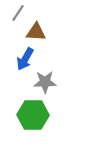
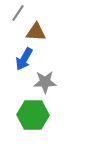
blue arrow: moved 1 px left
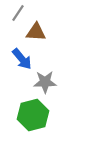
blue arrow: moved 2 px left; rotated 70 degrees counterclockwise
green hexagon: rotated 16 degrees counterclockwise
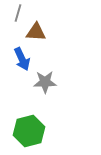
gray line: rotated 18 degrees counterclockwise
blue arrow: rotated 15 degrees clockwise
green hexagon: moved 4 px left, 16 px down
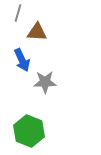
brown triangle: moved 1 px right
blue arrow: moved 1 px down
green hexagon: rotated 24 degrees counterclockwise
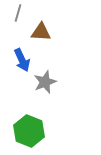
brown triangle: moved 4 px right
gray star: rotated 20 degrees counterclockwise
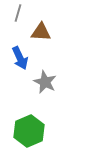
blue arrow: moved 2 px left, 2 px up
gray star: rotated 25 degrees counterclockwise
green hexagon: rotated 16 degrees clockwise
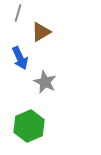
brown triangle: rotated 35 degrees counterclockwise
green hexagon: moved 5 px up
